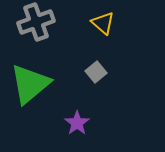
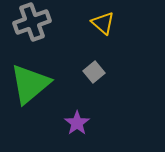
gray cross: moved 4 px left
gray square: moved 2 px left
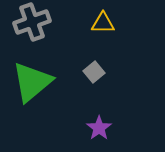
yellow triangle: rotated 40 degrees counterclockwise
green triangle: moved 2 px right, 2 px up
purple star: moved 22 px right, 5 px down
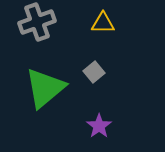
gray cross: moved 5 px right
green triangle: moved 13 px right, 6 px down
purple star: moved 2 px up
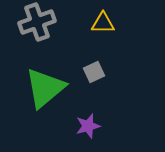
gray square: rotated 15 degrees clockwise
purple star: moved 11 px left; rotated 20 degrees clockwise
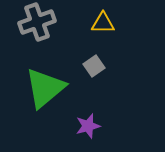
gray square: moved 6 px up; rotated 10 degrees counterclockwise
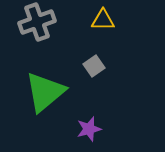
yellow triangle: moved 3 px up
green triangle: moved 4 px down
purple star: moved 1 px right, 3 px down
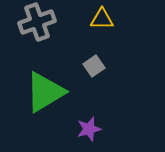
yellow triangle: moved 1 px left, 1 px up
green triangle: rotated 9 degrees clockwise
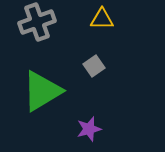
green triangle: moved 3 px left, 1 px up
